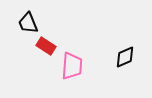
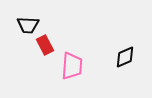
black trapezoid: moved 2 px down; rotated 65 degrees counterclockwise
red rectangle: moved 1 px left, 1 px up; rotated 30 degrees clockwise
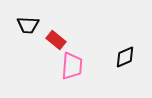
red rectangle: moved 11 px right, 5 px up; rotated 24 degrees counterclockwise
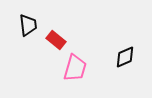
black trapezoid: rotated 100 degrees counterclockwise
pink trapezoid: moved 3 px right, 2 px down; rotated 12 degrees clockwise
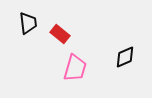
black trapezoid: moved 2 px up
red rectangle: moved 4 px right, 6 px up
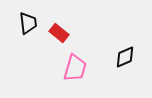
red rectangle: moved 1 px left, 1 px up
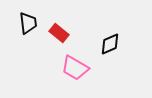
black diamond: moved 15 px left, 13 px up
pink trapezoid: rotated 104 degrees clockwise
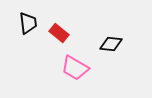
black diamond: moved 1 px right; rotated 30 degrees clockwise
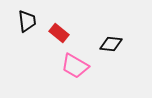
black trapezoid: moved 1 px left, 2 px up
pink trapezoid: moved 2 px up
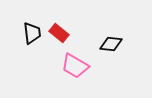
black trapezoid: moved 5 px right, 12 px down
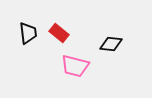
black trapezoid: moved 4 px left
pink trapezoid: rotated 16 degrees counterclockwise
